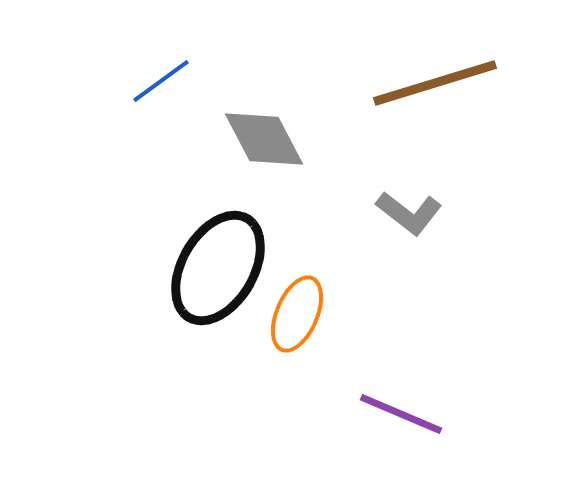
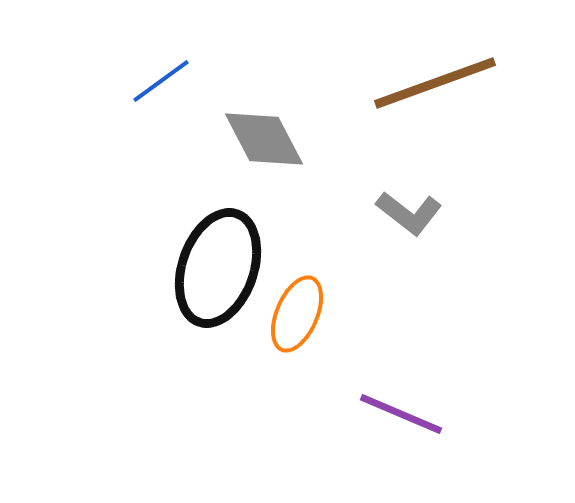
brown line: rotated 3 degrees counterclockwise
black ellipse: rotated 11 degrees counterclockwise
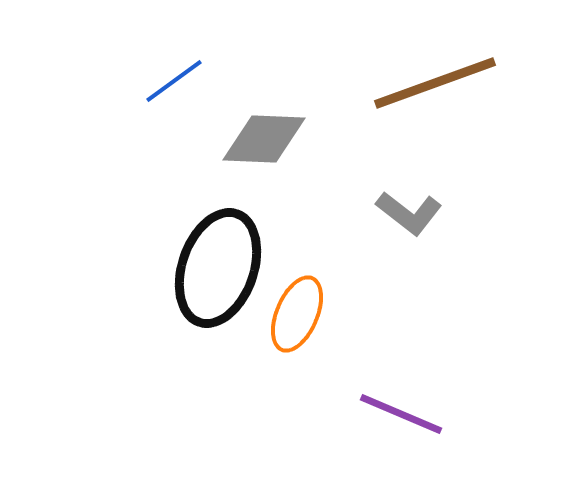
blue line: moved 13 px right
gray diamond: rotated 60 degrees counterclockwise
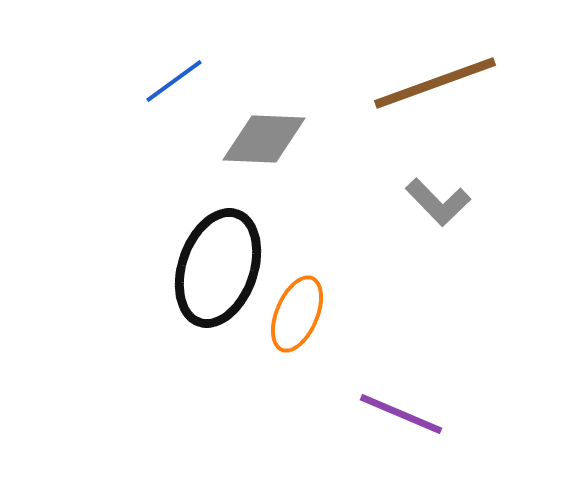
gray L-shape: moved 29 px right, 11 px up; rotated 8 degrees clockwise
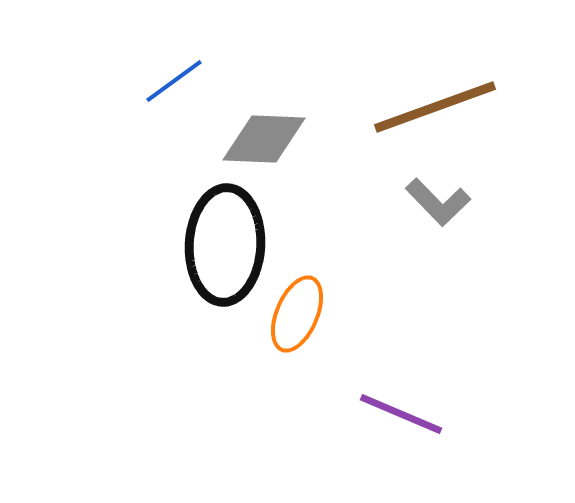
brown line: moved 24 px down
black ellipse: moved 7 px right, 23 px up; rotated 16 degrees counterclockwise
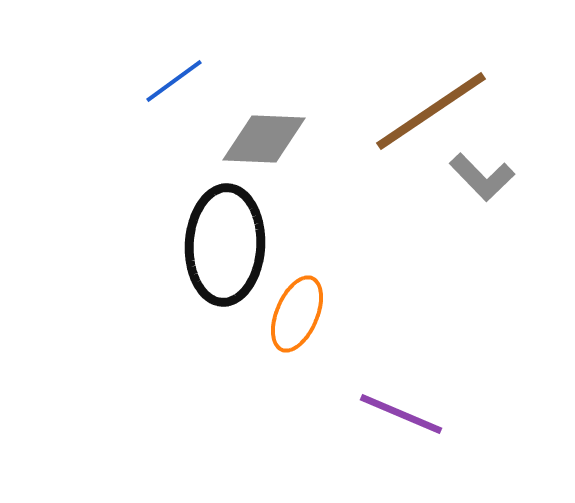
brown line: moved 4 px left, 4 px down; rotated 14 degrees counterclockwise
gray L-shape: moved 44 px right, 25 px up
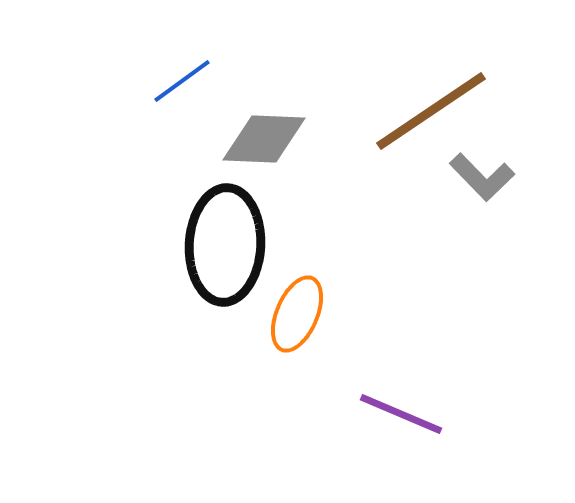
blue line: moved 8 px right
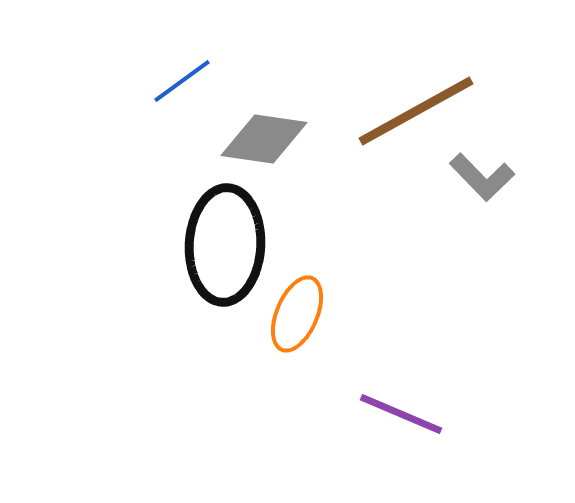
brown line: moved 15 px left; rotated 5 degrees clockwise
gray diamond: rotated 6 degrees clockwise
